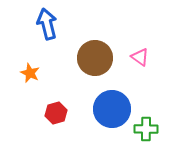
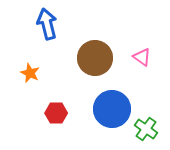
pink triangle: moved 2 px right
red hexagon: rotated 15 degrees clockwise
green cross: rotated 35 degrees clockwise
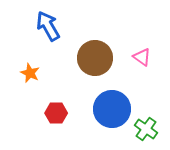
blue arrow: moved 1 px right, 2 px down; rotated 16 degrees counterclockwise
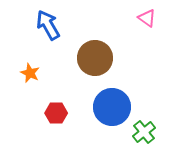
blue arrow: moved 1 px up
pink triangle: moved 5 px right, 39 px up
blue circle: moved 2 px up
green cross: moved 2 px left, 3 px down; rotated 15 degrees clockwise
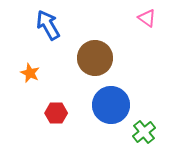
blue circle: moved 1 px left, 2 px up
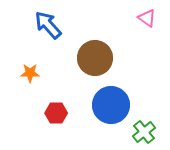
blue arrow: rotated 12 degrees counterclockwise
orange star: rotated 24 degrees counterclockwise
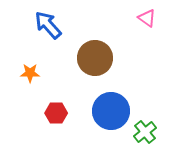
blue circle: moved 6 px down
green cross: moved 1 px right
